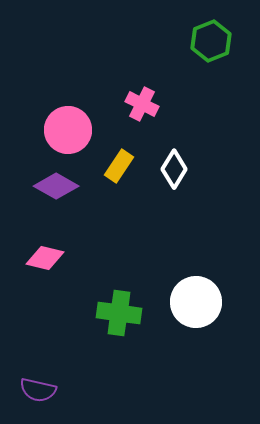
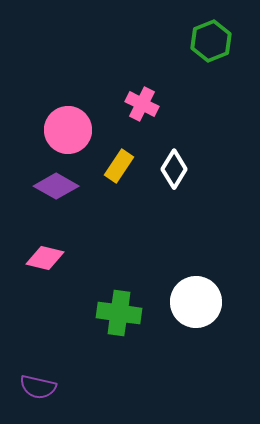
purple semicircle: moved 3 px up
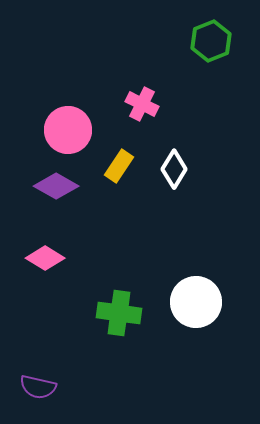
pink diamond: rotated 18 degrees clockwise
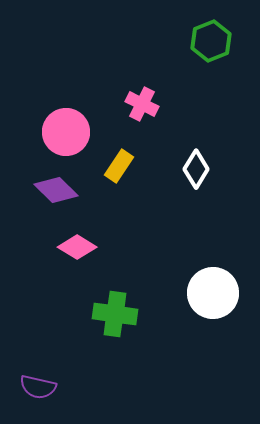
pink circle: moved 2 px left, 2 px down
white diamond: moved 22 px right
purple diamond: moved 4 px down; rotated 15 degrees clockwise
pink diamond: moved 32 px right, 11 px up
white circle: moved 17 px right, 9 px up
green cross: moved 4 px left, 1 px down
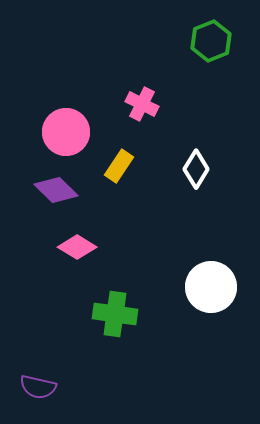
white circle: moved 2 px left, 6 px up
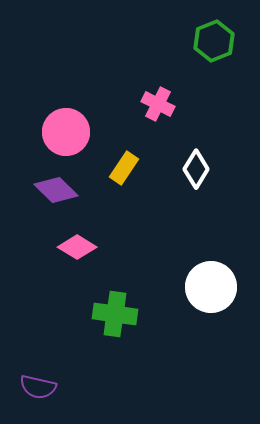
green hexagon: moved 3 px right
pink cross: moved 16 px right
yellow rectangle: moved 5 px right, 2 px down
